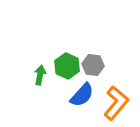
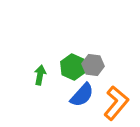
green hexagon: moved 6 px right, 1 px down
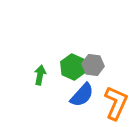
orange L-shape: rotated 16 degrees counterclockwise
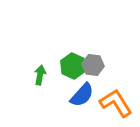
green hexagon: moved 1 px up
orange L-shape: rotated 56 degrees counterclockwise
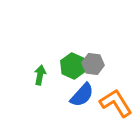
gray hexagon: moved 1 px up
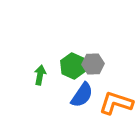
gray hexagon: rotated 10 degrees counterclockwise
blue semicircle: rotated 8 degrees counterclockwise
orange L-shape: rotated 40 degrees counterclockwise
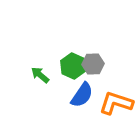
green arrow: rotated 60 degrees counterclockwise
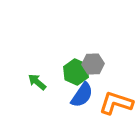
green hexagon: moved 3 px right, 6 px down
green arrow: moved 3 px left, 7 px down
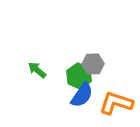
green hexagon: moved 3 px right, 4 px down
green arrow: moved 12 px up
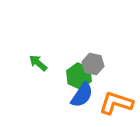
gray hexagon: rotated 15 degrees clockwise
green arrow: moved 1 px right, 7 px up
